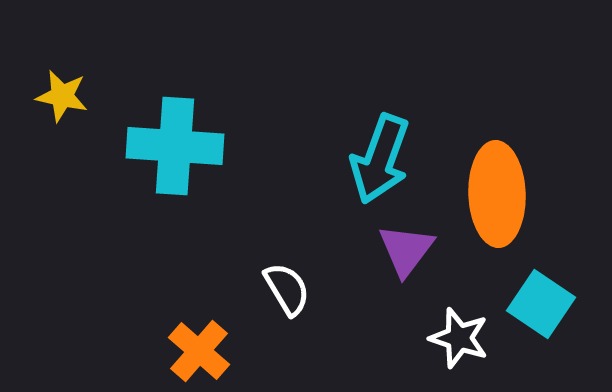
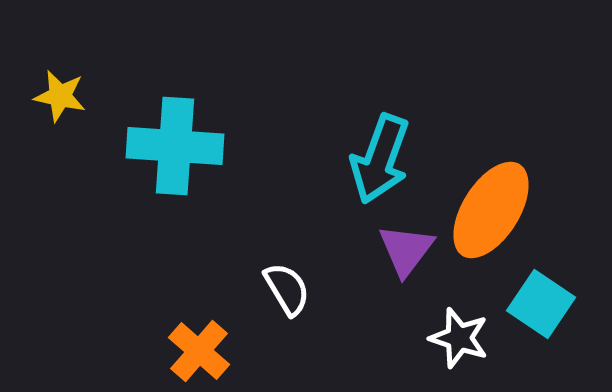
yellow star: moved 2 px left
orange ellipse: moved 6 px left, 16 px down; rotated 34 degrees clockwise
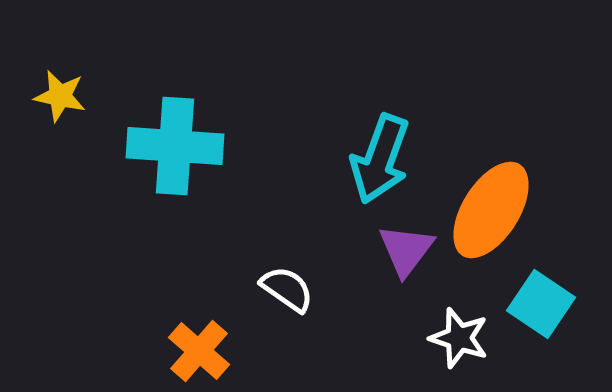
white semicircle: rotated 24 degrees counterclockwise
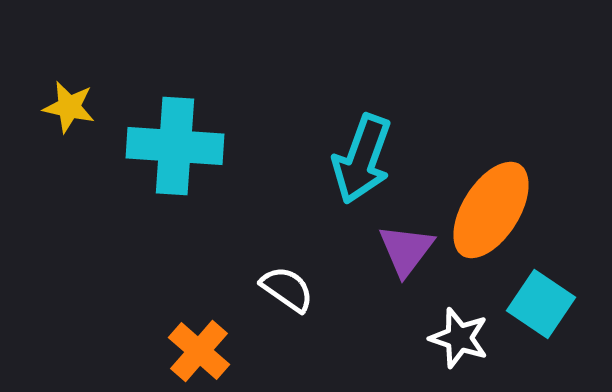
yellow star: moved 9 px right, 11 px down
cyan arrow: moved 18 px left
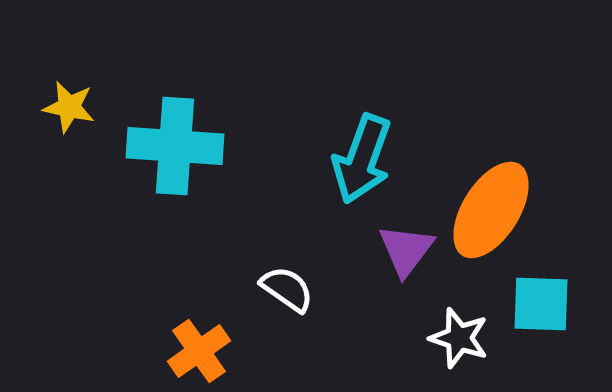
cyan square: rotated 32 degrees counterclockwise
orange cross: rotated 14 degrees clockwise
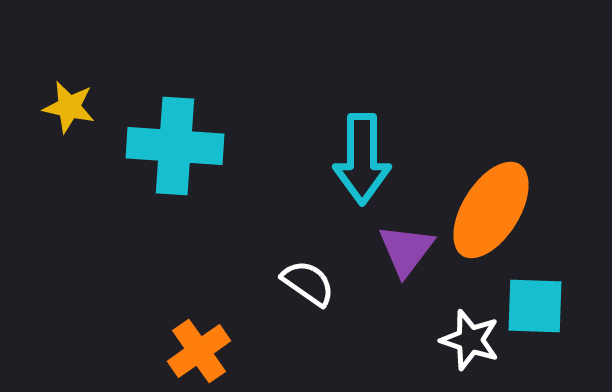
cyan arrow: rotated 20 degrees counterclockwise
white semicircle: moved 21 px right, 6 px up
cyan square: moved 6 px left, 2 px down
white star: moved 11 px right, 2 px down
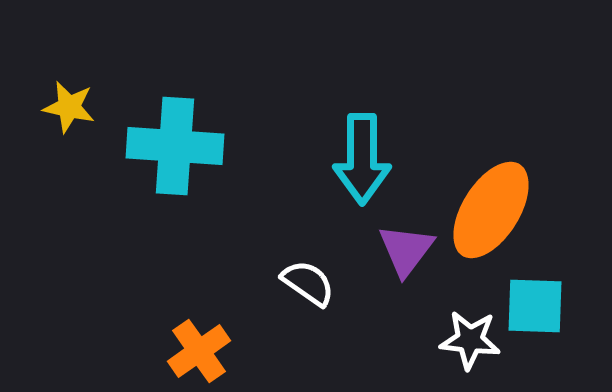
white star: rotated 12 degrees counterclockwise
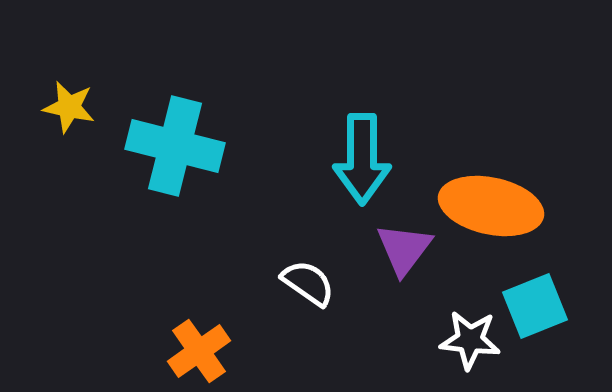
cyan cross: rotated 10 degrees clockwise
orange ellipse: moved 4 px up; rotated 70 degrees clockwise
purple triangle: moved 2 px left, 1 px up
cyan square: rotated 24 degrees counterclockwise
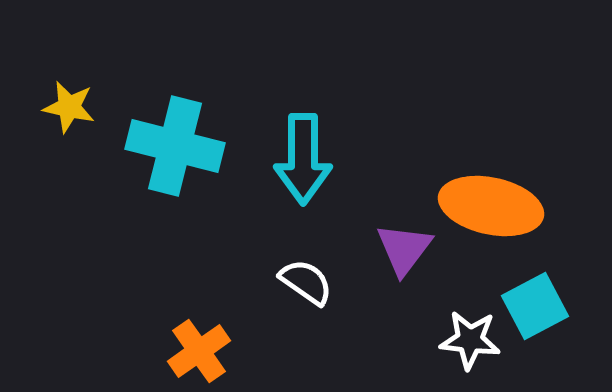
cyan arrow: moved 59 px left
white semicircle: moved 2 px left, 1 px up
cyan square: rotated 6 degrees counterclockwise
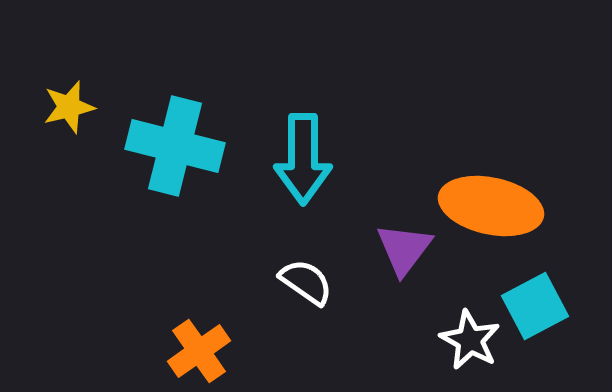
yellow star: rotated 26 degrees counterclockwise
white star: rotated 22 degrees clockwise
